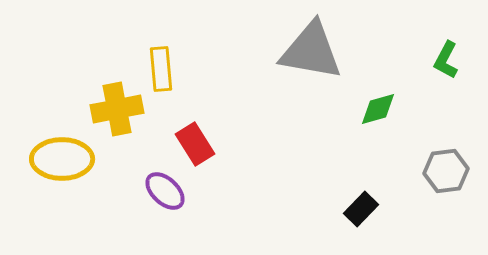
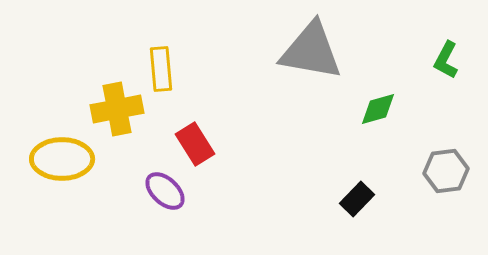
black rectangle: moved 4 px left, 10 px up
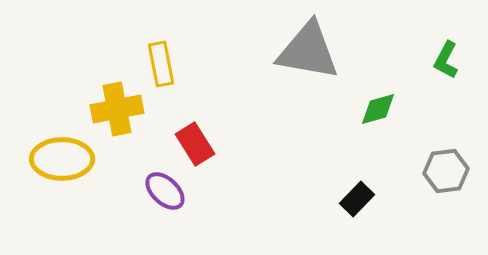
gray triangle: moved 3 px left
yellow rectangle: moved 5 px up; rotated 6 degrees counterclockwise
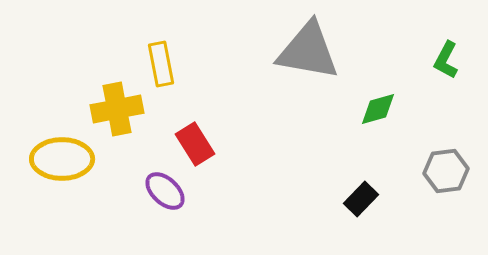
black rectangle: moved 4 px right
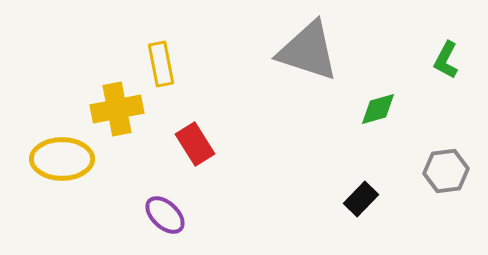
gray triangle: rotated 8 degrees clockwise
purple ellipse: moved 24 px down
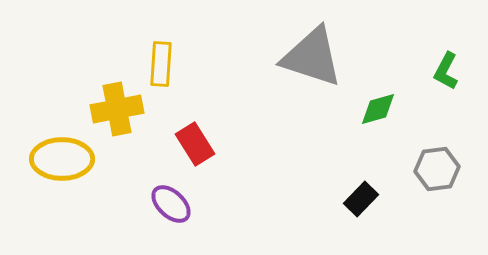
gray triangle: moved 4 px right, 6 px down
green L-shape: moved 11 px down
yellow rectangle: rotated 15 degrees clockwise
gray hexagon: moved 9 px left, 2 px up
purple ellipse: moved 6 px right, 11 px up
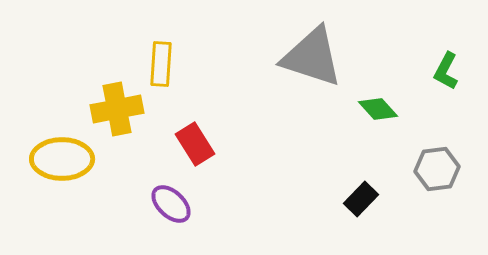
green diamond: rotated 63 degrees clockwise
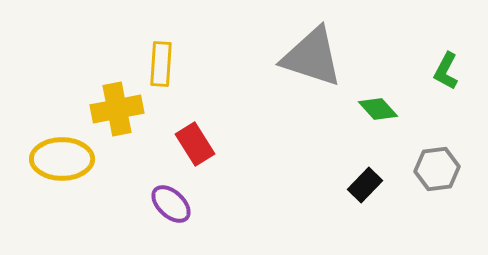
black rectangle: moved 4 px right, 14 px up
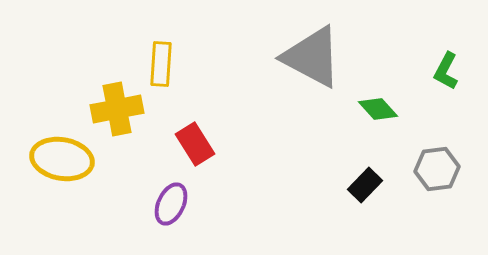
gray triangle: rotated 10 degrees clockwise
yellow ellipse: rotated 10 degrees clockwise
purple ellipse: rotated 72 degrees clockwise
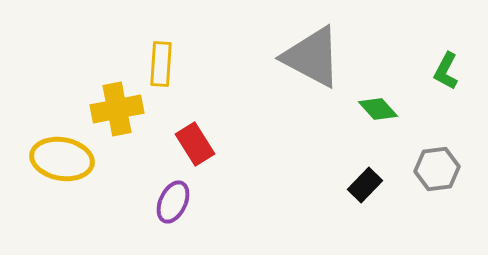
purple ellipse: moved 2 px right, 2 px up
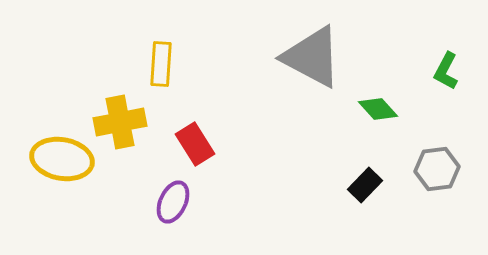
yellow cross: moved 3 px right, 13 px down
